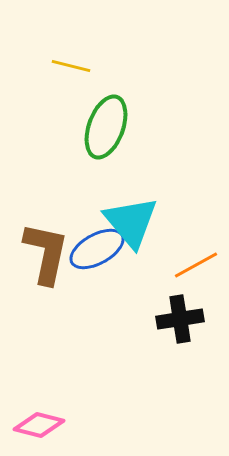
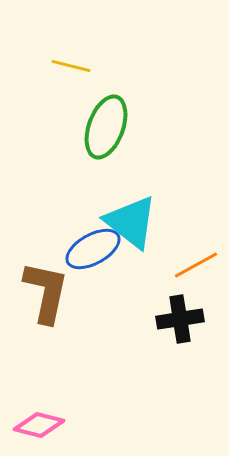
cyan triangle: rotated 12 degrees counterclockwise
blue ellipse: moved 4 px left
brown L-shape: moved 39 px down
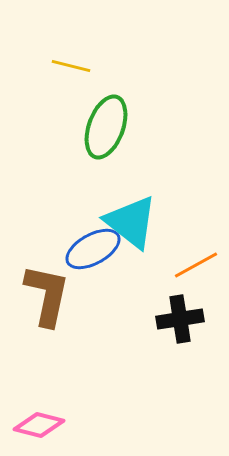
brown L-shape: moved 1 px right, 3 px down
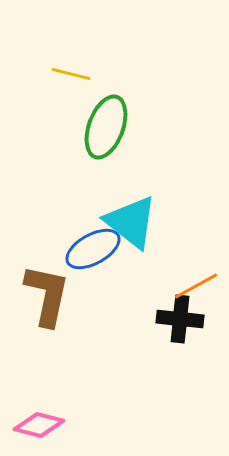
yellow line: moved 8 px down
orange line: moved 21 px down
black cross: rotated 15 degrees clockwise
